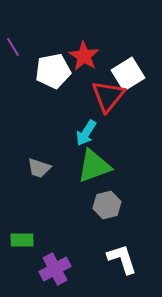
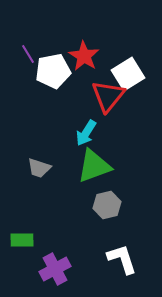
purple line: moved 15 px right, 7 px down
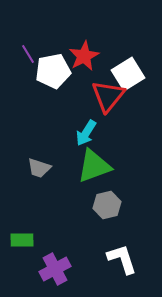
red star: rotated 12 degrees clockwise
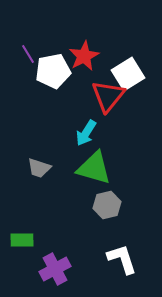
green triangle: moved 2 px down; rotated 36 degrees clockwise
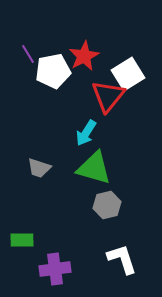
purple cross: rotated 20 degrees clockwise
